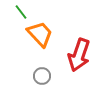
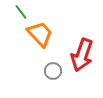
red arrow: moved 3 px right
gray circle: moved 11 px right, 5 px up
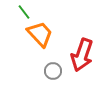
green line: moved 3 px right
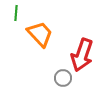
green line: moved 8 px left, 1 px down; rotated 42 degrees clockwise
gray circle: moved 10 px right, 7 px down
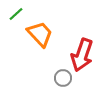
green line: moved 1 px down; rotated 42 degrees clockwise
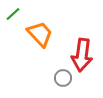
green line: moved 3 px left
red arrow: rotated 12 degrees counterclockwise
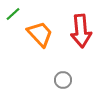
red arrow: moved 1 px left, 24 px up; rotated 12 degrees counterclockwise
gray circle: moved 2 px down
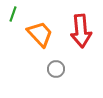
green line: rotated 28 degrees counterclockwise
gray circle: moved 7 px left, 11 px up
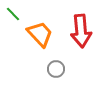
green line: rotated 63 degrees counterclockwise
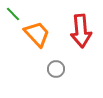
orange trapezoid: moved 3 px left
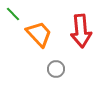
orange trapezoid: moved 2 px right
